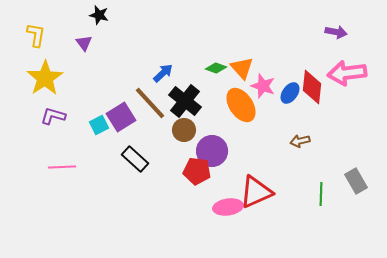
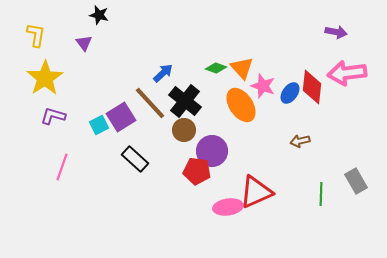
pink line: rotated 68 degrees counterclockwise
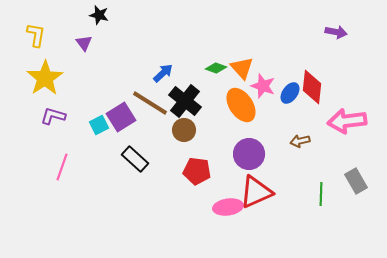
pink arrow: moved 48 px down
brown line: rotated 15 degrees counterclockwise
purple circle: moved 37 px right, 3 px down
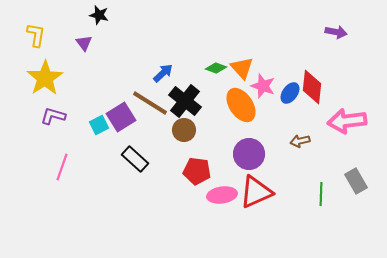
pink ellipse: moved 6 px left, 12 px up
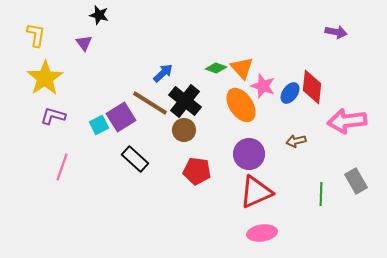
brown arrow: moved 4 px left
pink ellipse: moved 40 px right, 38 px down
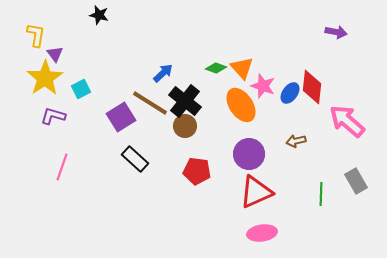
purple triangle: moved 29 px left, 11 px down
pink arrow: rotated 48 degrees clockwise
cyan square: moved 18 px left, 36 px up
brown circle: moved 1 px right, 4 px up
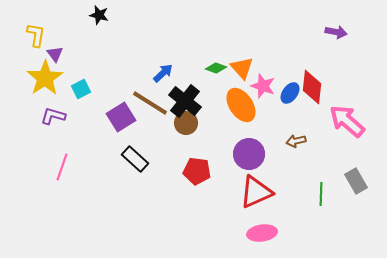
brown circle: moved 1 px right, 3 px up
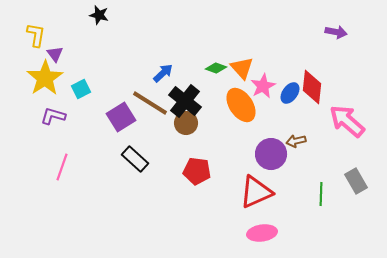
pink star: rotated 25 degrees clockwise
purple circle: moved 22 px right
